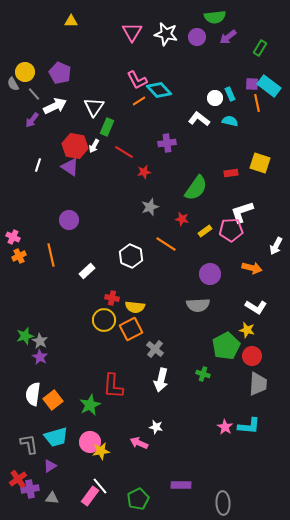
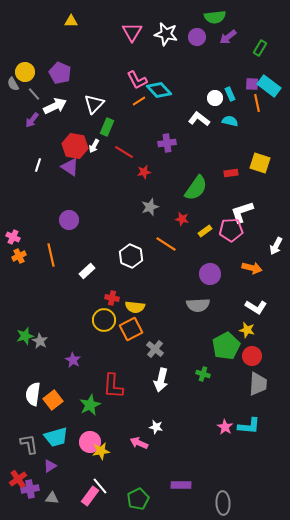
white triangle at (94, 107): moved 3 px up; rotated 10 degrees clockwise
purple star at (40, 357): moved 33 px right, 3 px down
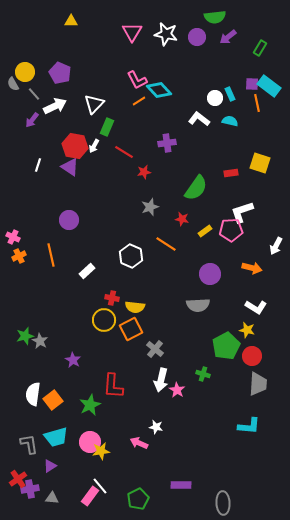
pink star at (225, 427): moved 48 px left, 37 px up
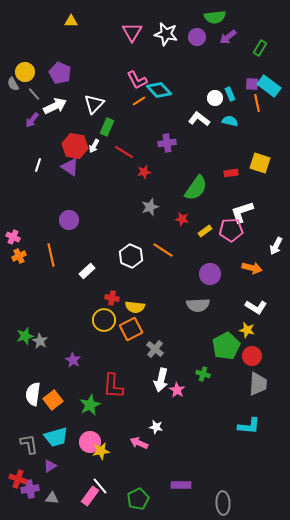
orange line at (166, 244): moved 3 px left, 6 px down
red cross at (18, 479): rotated 36 degrees counterclockwise
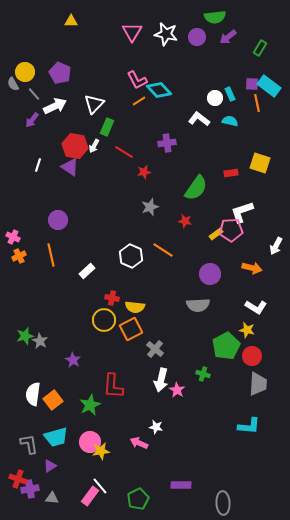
red star at (182, 219): moved 3 px right, 2 px down
purple circle at (69, 220): moved 11 px left
yellow rectangle at (205, 231): moved 11 px right, 3 px down
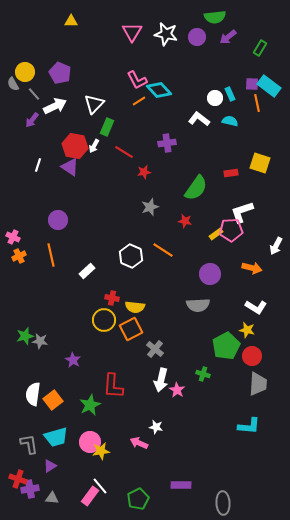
gray star at (40, 341): rotated 21 degrees counterclockwise
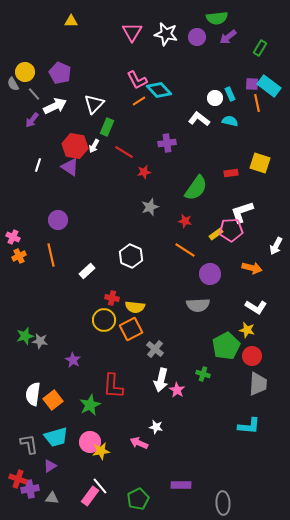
green semicircle at (215, 17): moved 2 px right, 1 px down
orange line at (163, 250): moved 22 px right
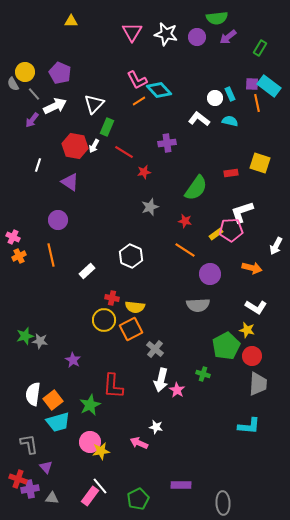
purple triangle at (70, 167): moved 15 px down
cyan trapezoid at (56, 437): moved 2 px right, 15 px up
purple triangle at (50, 466): moved 4 px left, 1 px down; rotated 40 degrees counterclockwise
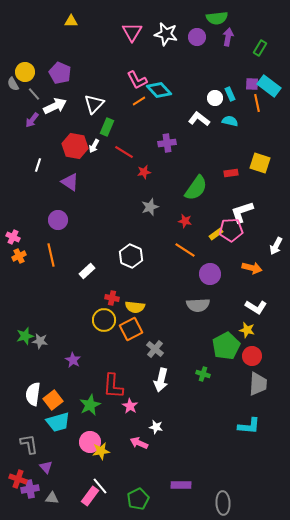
purple arrow at (228, 37): rotated 138 degrees clockwise
pink star at (177, 390): moved 47 px left, 16 px down
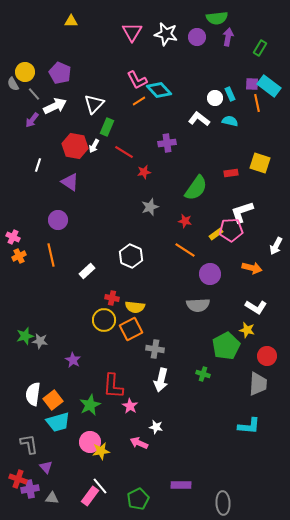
gray cross at (155, 349): rotated 30 degrees counterclockwise
red circle at (252, 356): moved 15 px right
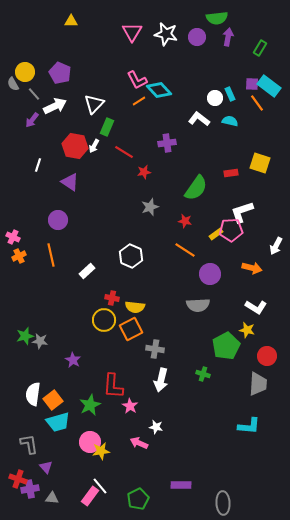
orange line at (257, 103): rotated 24 degrees counterclockwise
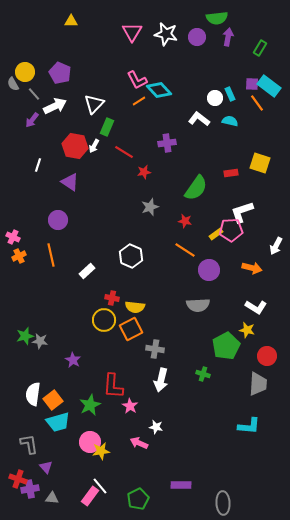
purple circle at (210, 274): moved 1 px left, 4 px up
